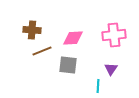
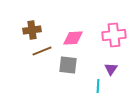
brown cross: rotated 12 degrees counterclockwise
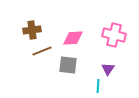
pink cross: rotated 20 degrees clockwise
purple triangle: moved 3 px left
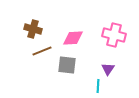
brown cross: moved 1 px right, 1 px up; rotated 24 degrees clockwise
gray square: moved 1 px left
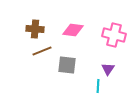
brown cross: moved 2 px right; rotated 12 degrees counterclockwise
pink diamond: moved 8 px up; rotated 10 degrees clockwise
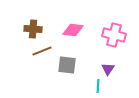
brown cross: moved 2 px left
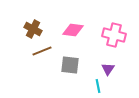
brown cross: rotated 24 degrees clockwise
gray square: moved 3 px right
cyan line: rotated 16 degrees counterclockwise
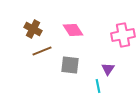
pink diamond: rotated 50 degrees clockwise
pink cross: moved 9 px right; rotated 25 degrees counterclockwise
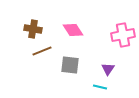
brown cross: rotated 18 degrees counterclockwise
cyan line: moved 2 px right, 1 px down; rotated 64 degrees counterclockwise
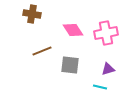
brown cross: moved 1 px left, 15 px up
pink cross: moved 17 px left, 2 px up
purple triangle: rotated 40 degrees clockwise
